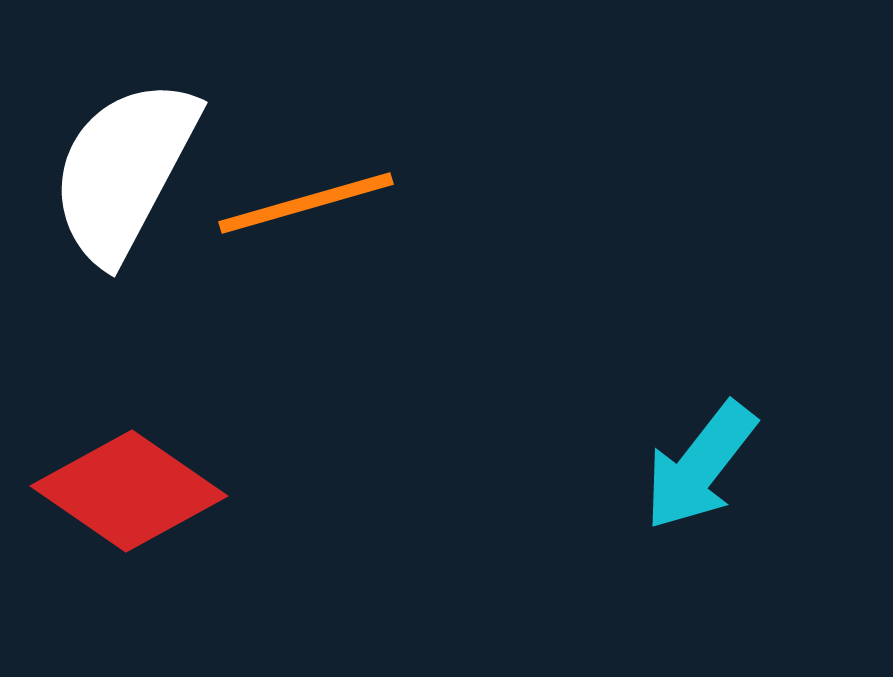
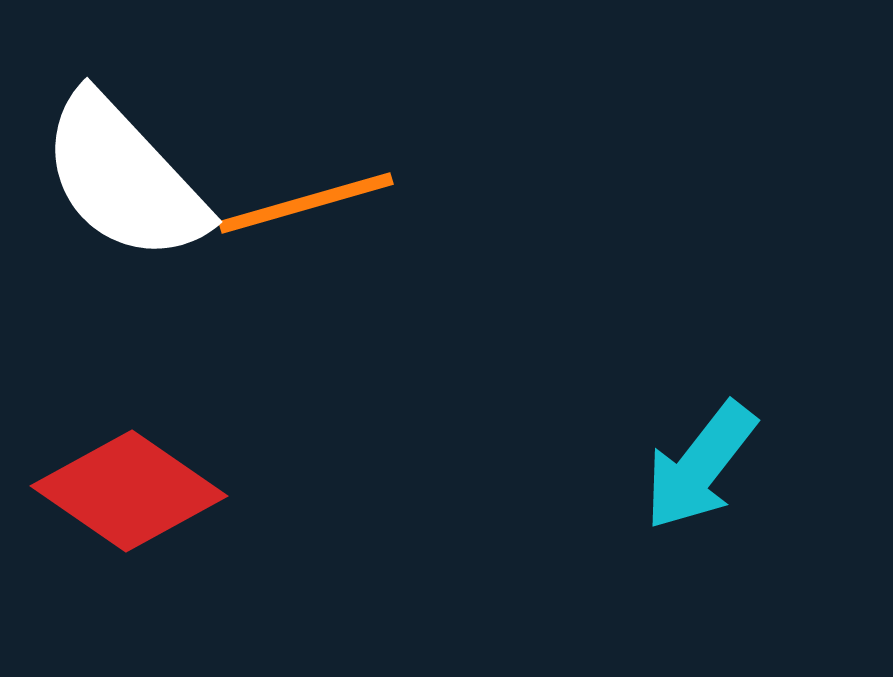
white semicircle: moved 8 px down; rotated 71 degrees counterclockwise
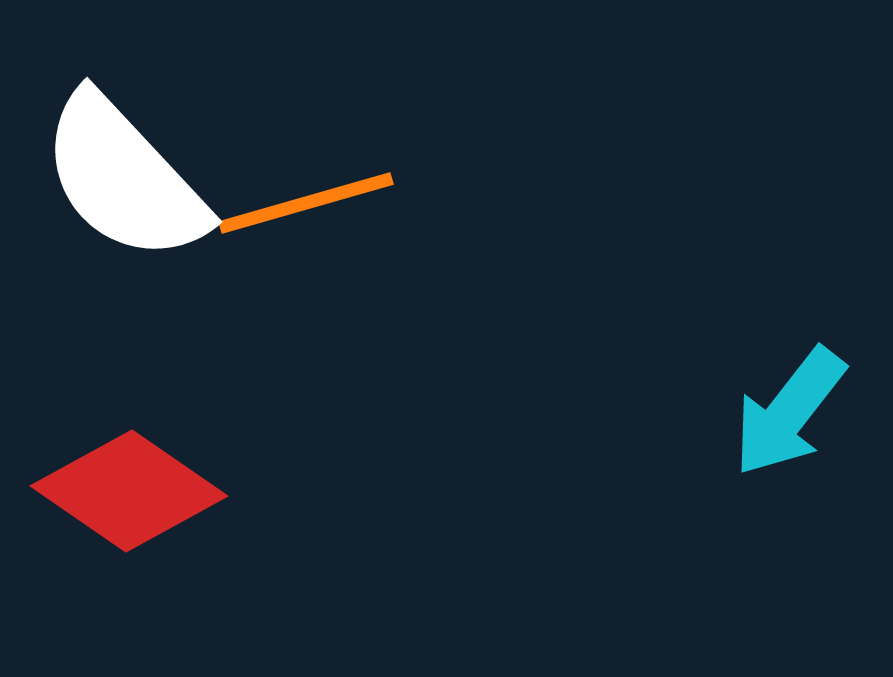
cyan arrow: moved 89 px right, 54 px up
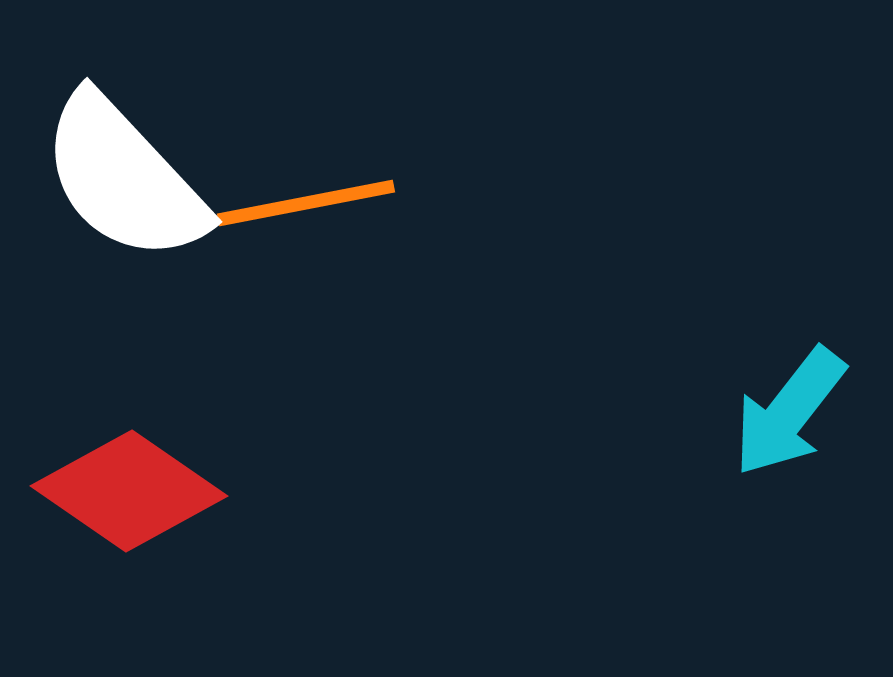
orange line: rotated 5 degrees clockwise
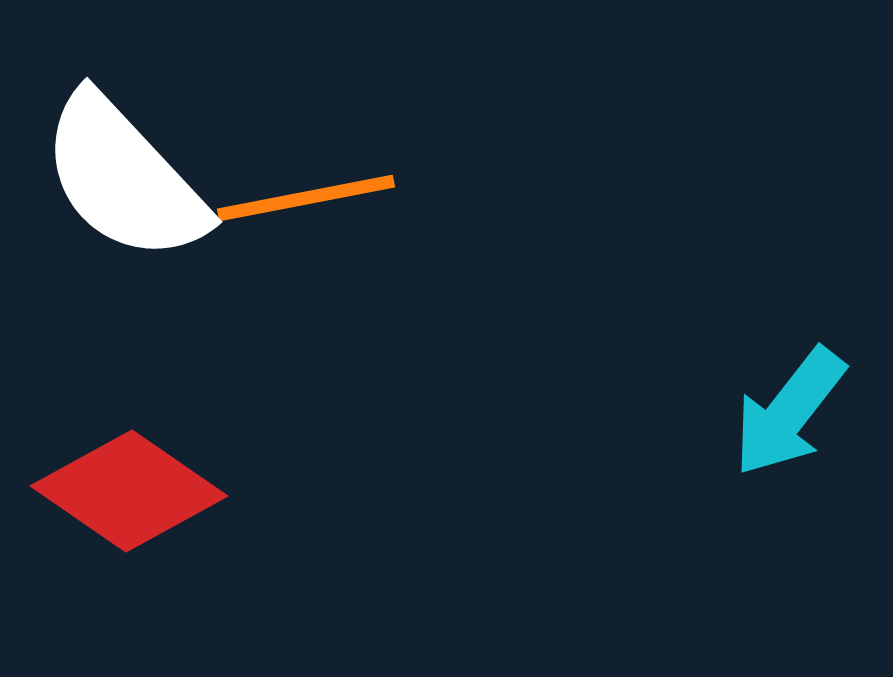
orange line: moved 5 px up
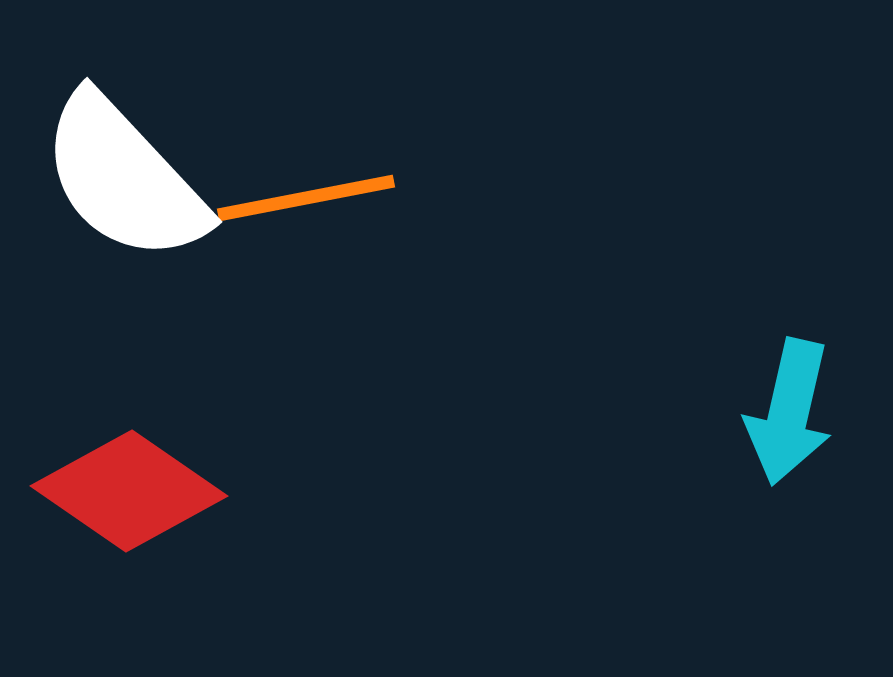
cyan arrow: rotated 25 degrees counterclockwise
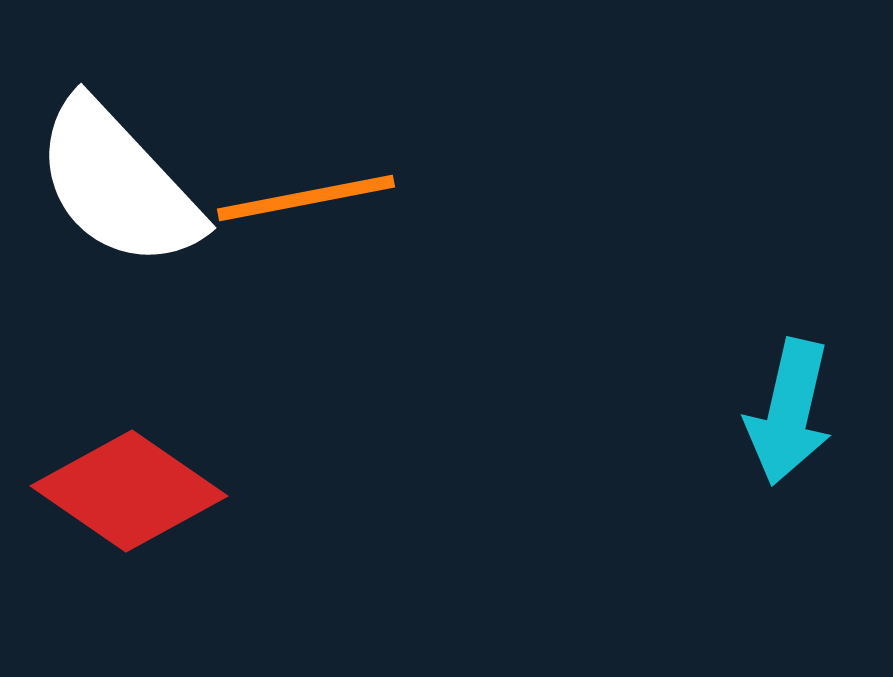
white semicircle: moved 6 px left, 6 px down
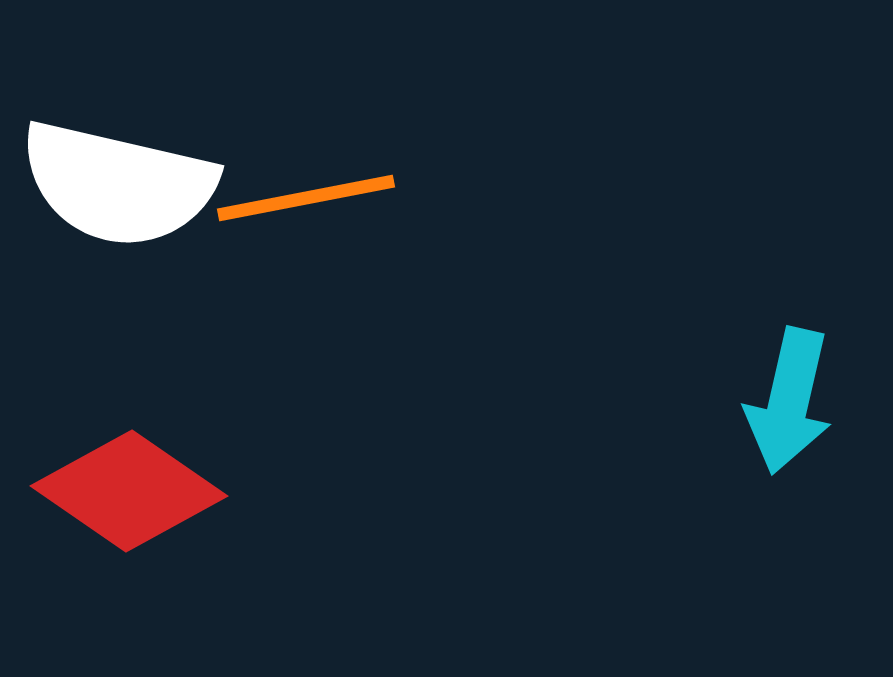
white semicircle: rotated 34 degrees counterclockwise
cyan arrow: moved 11 px up
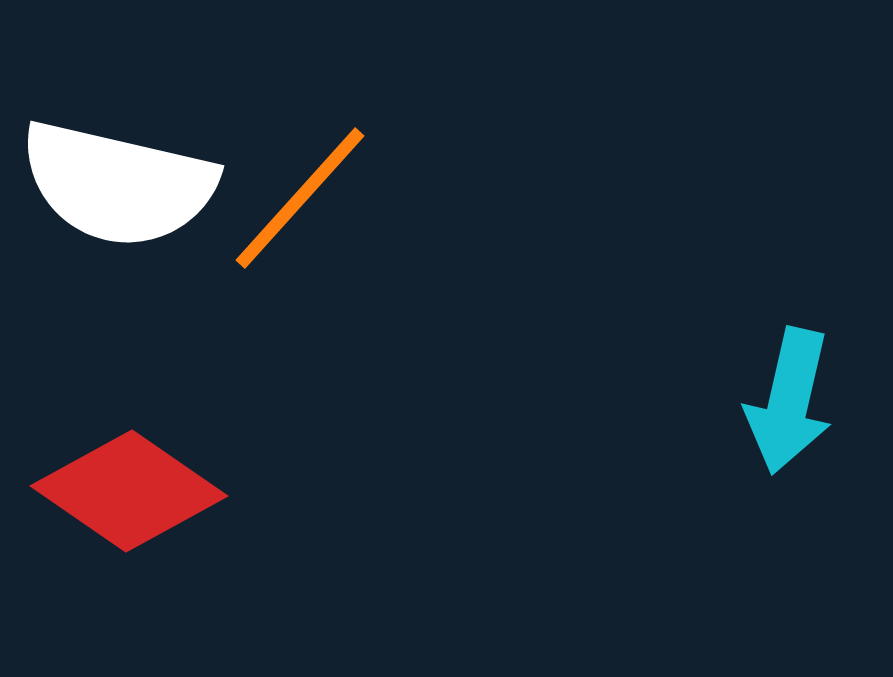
orange line: moved 6 px left; rotated 37 degrees counterclockwise
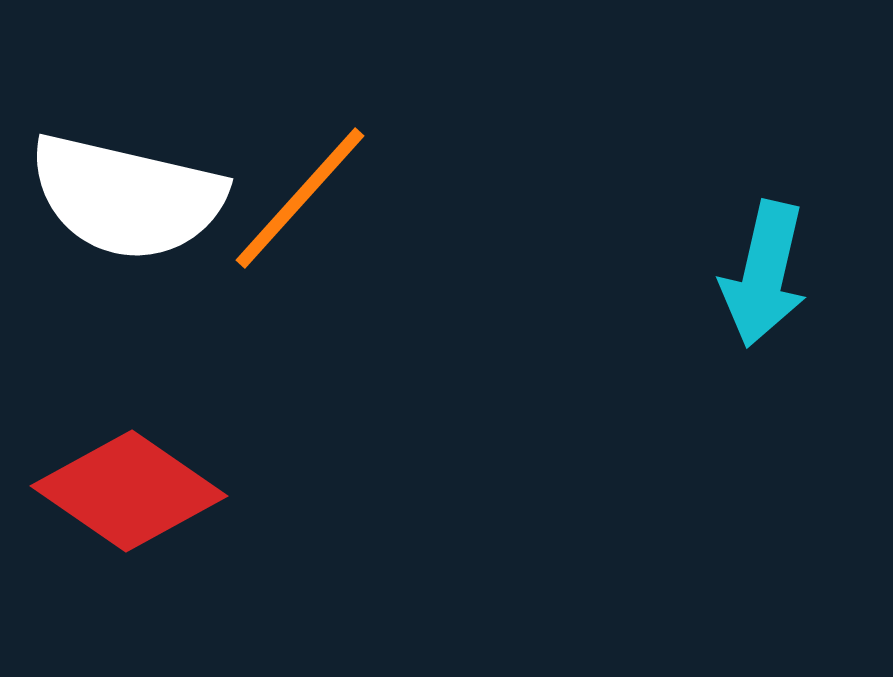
white semicircle: moved 9 px right, 13 px down
cyan arrow: moved 25 px left, 127 px up
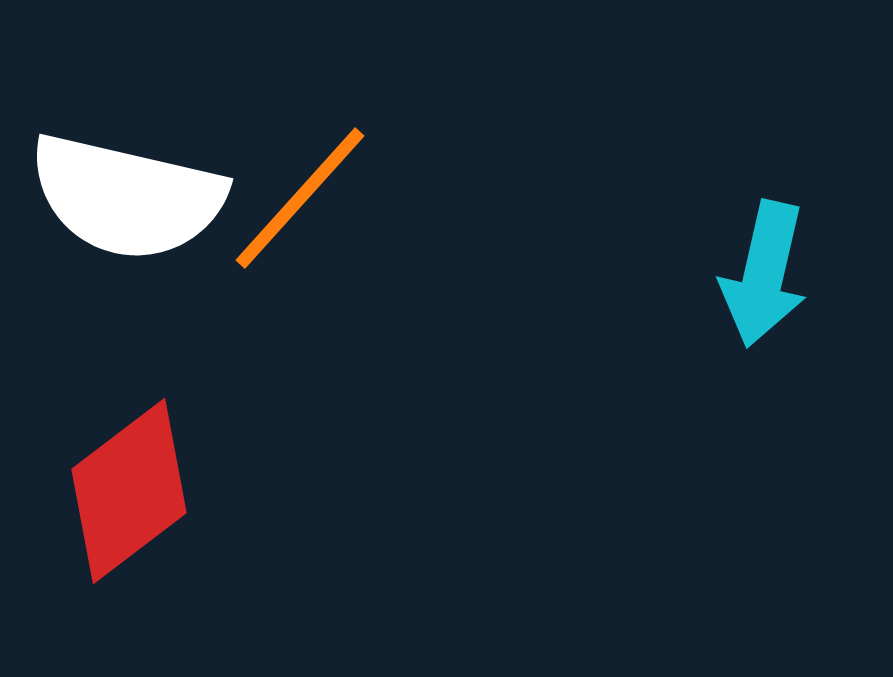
red diamond: rotated 72 degrees counterclockwise
